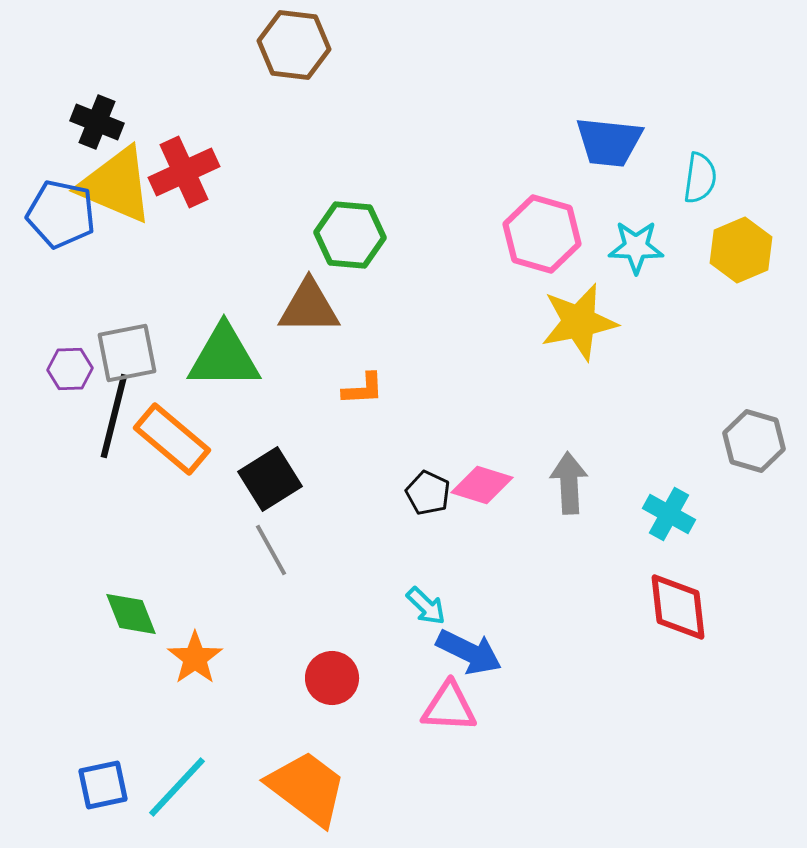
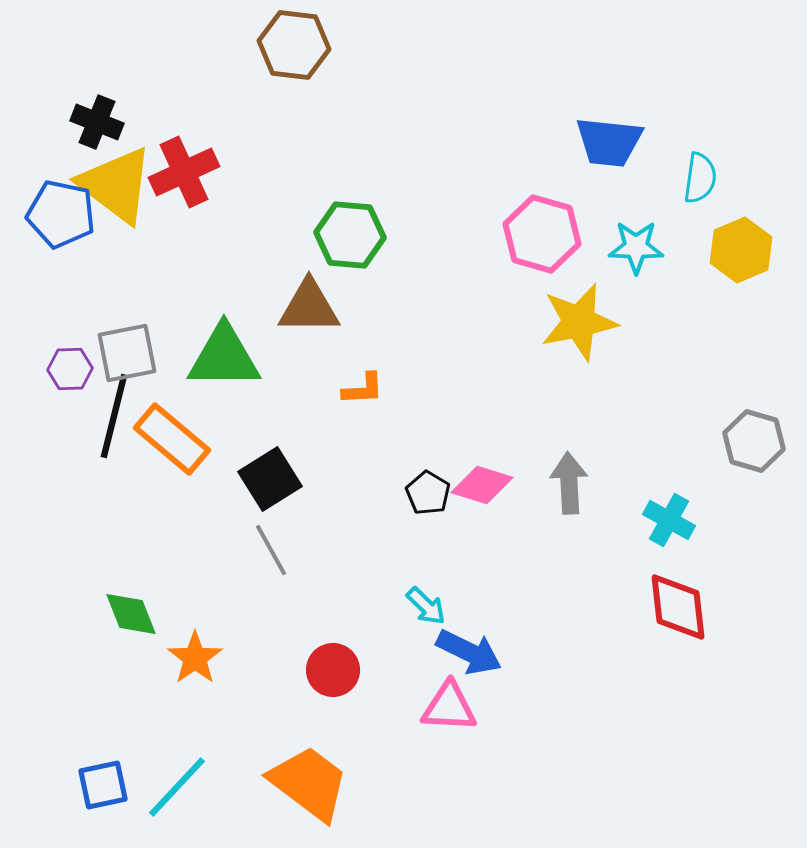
yellow triangle: rotated 14 degrees clockwise
black pentagon: rotated 6 degrees clockwise
cyan cross: moved 6 px down
red circle: moved 1 px right, 8 px up
orange trapezoid: moved 2 px right, 5 px up
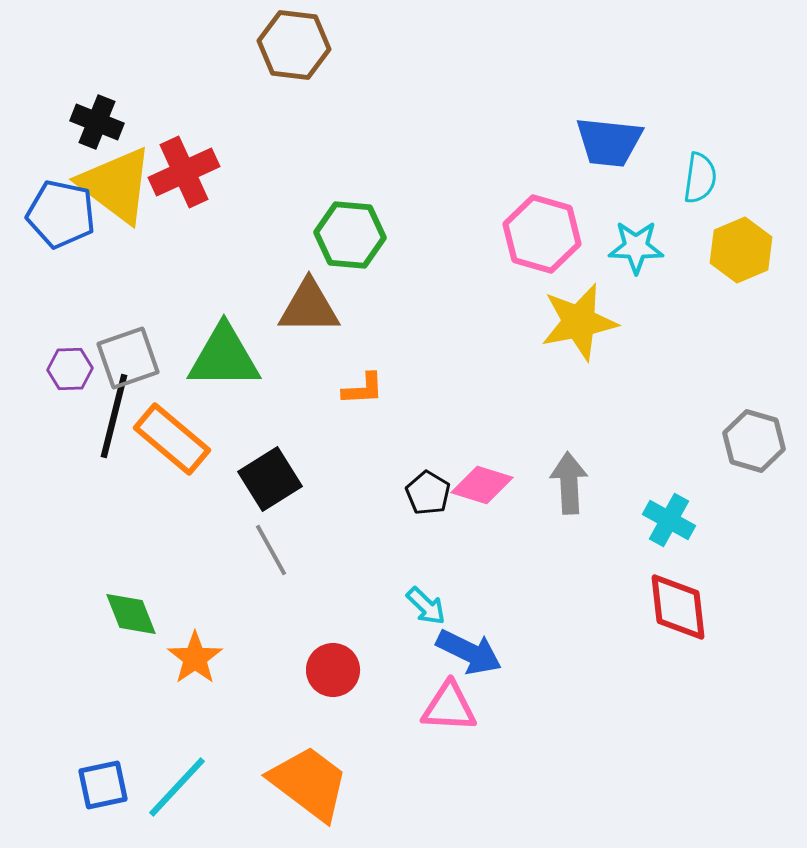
gray square: moved 1 px right, 5 px down; rotated 8 degrees counterclockwise
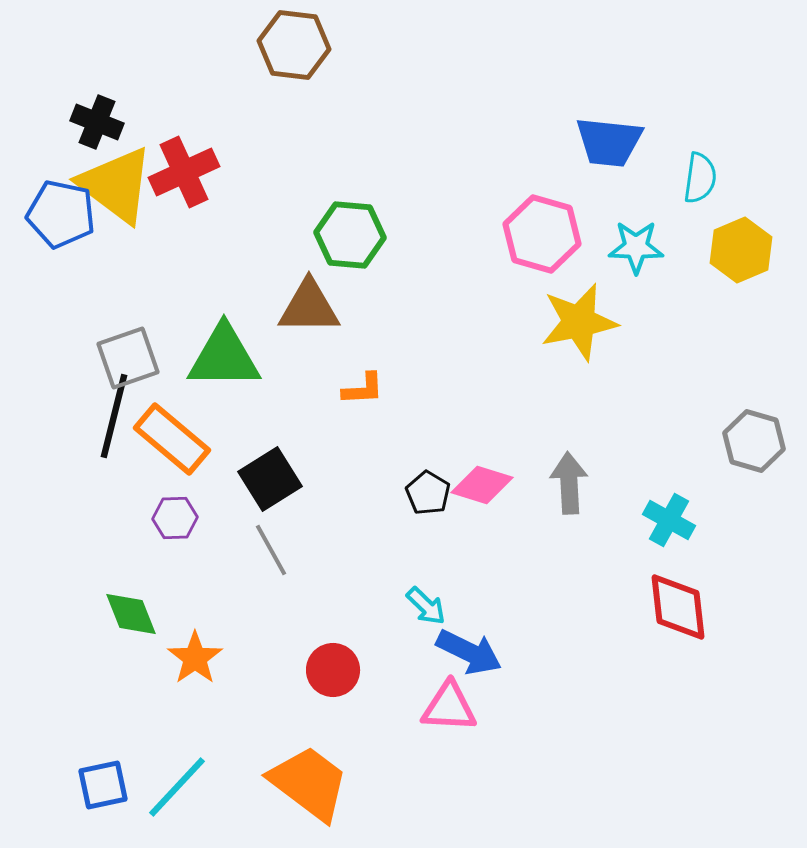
purple hexagon: moved 105 px right, 149 px down
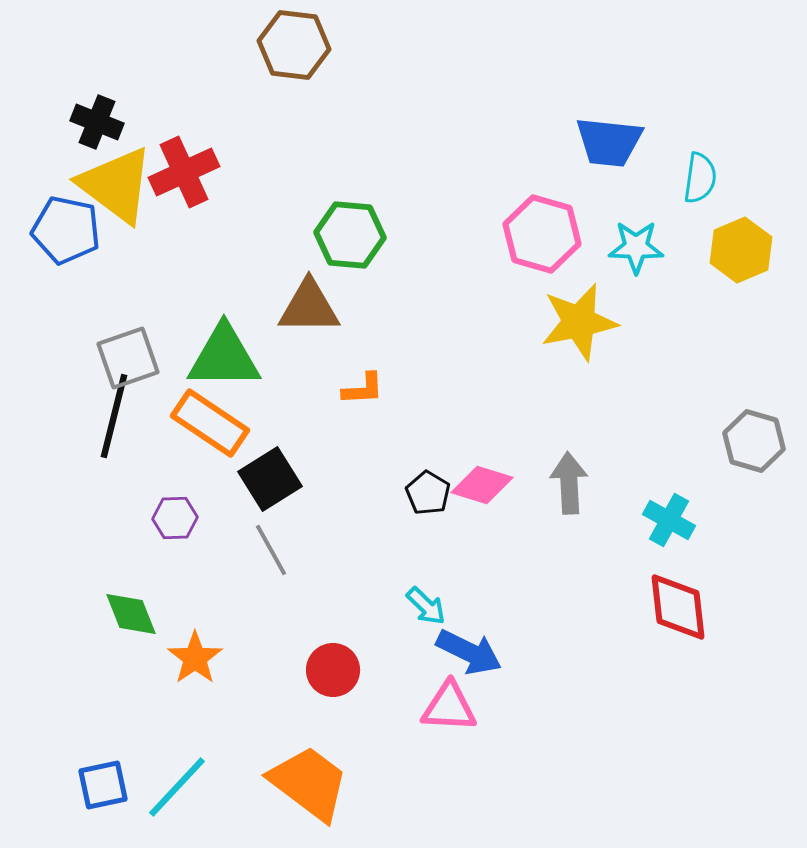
blue pentagon: moved 5 px right, 16 px down
orange rectangle: moved 38 px right, 16 px up; rotated 6 degrees counterclockwise
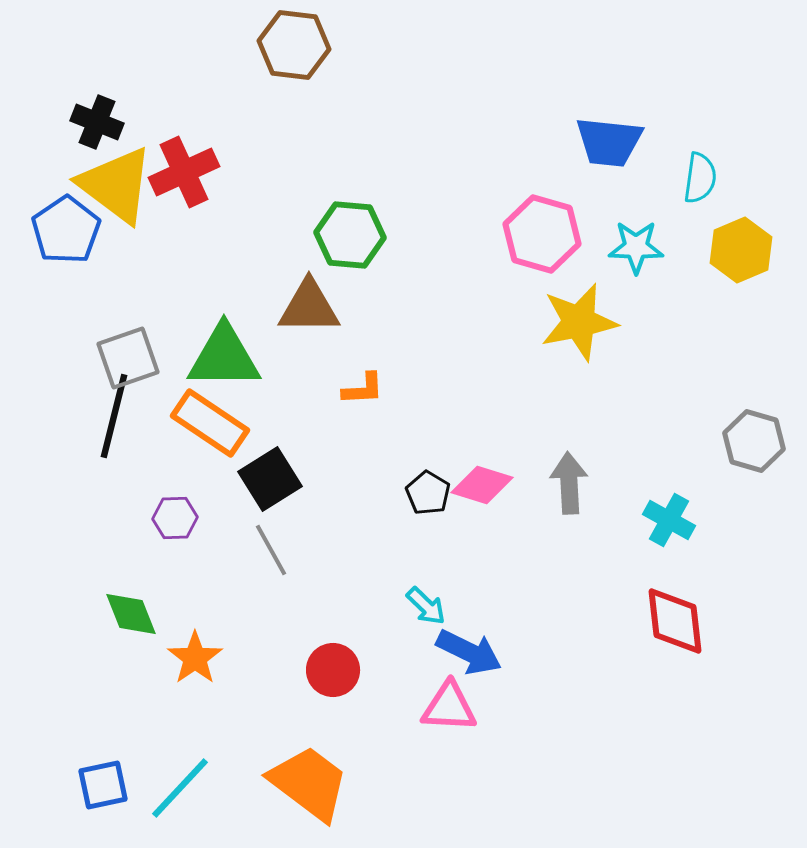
blue pentagon: rotated 26 degrees clockwise
red diamond: moved 3 px left, 14 px down
cyan line: moved 3 px right, 1 px down
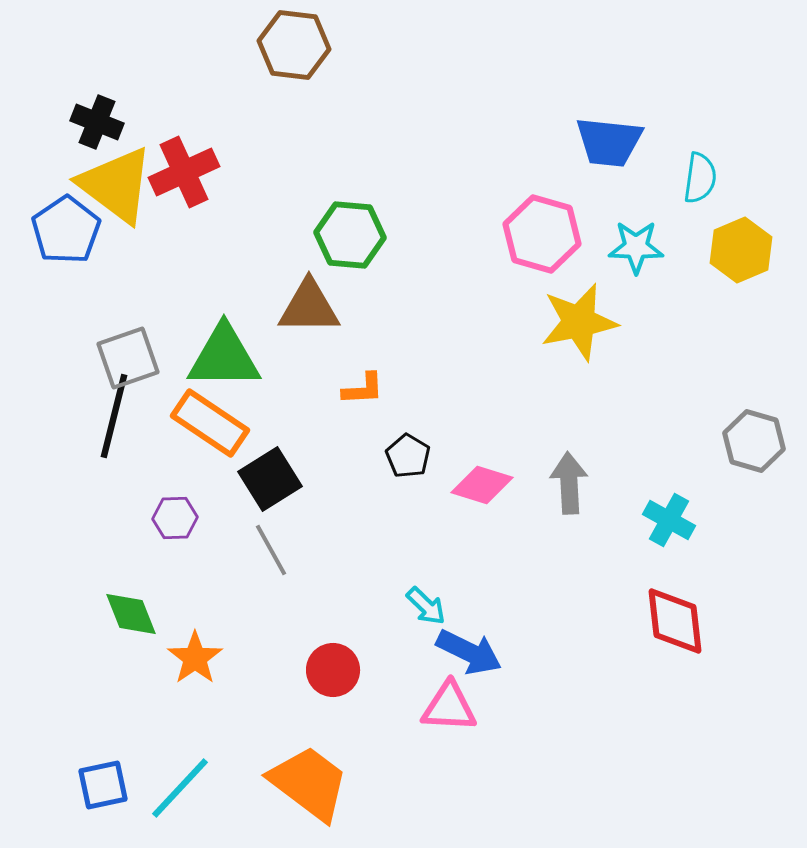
black pentagon: moved 20 px left, 37 px up
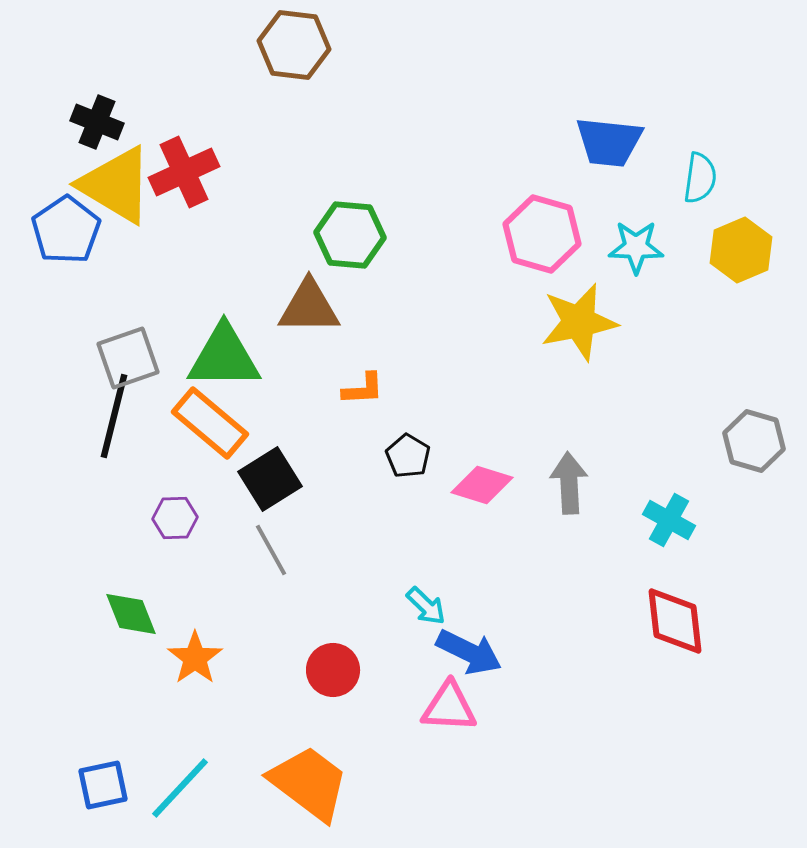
yellow triangle: rotated 6 degrees counterclockwise
orange rectangle: rotated 6 degrees clockwise
